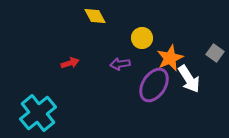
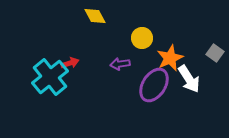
cyan cross: moved 12 px right, 36 px up
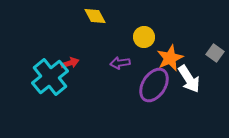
yellow circle: moved 2 px right, 1 px up
purple arrow: moved 1 px up
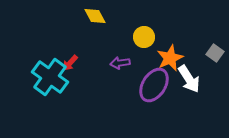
red arrow: rotated 150 degrees clockwise
cyan cross: rotated 15 degrees counterclockwise
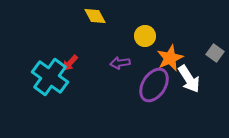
yellow circle: moved 1 px right, 1 px up
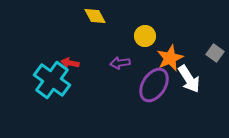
red arrow: rotated 60 degrees clockwise
cyan cross: moved 2 px right, 3 px down
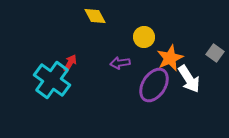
yellow circle: moved 1 px left, 1 px down
red arrow: rotated 108 degrees clockwise
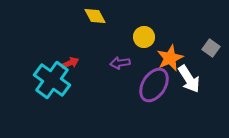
gray square: moved 4 px left, 5 px up
red arrow: rotated 36 degrees clockwise
